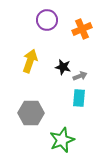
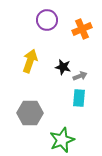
gray hexagon: moved 1 px left
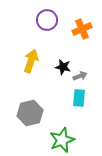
yellow arrow: moved 1 px right
gray hexagon: rotated 15 degrees counterclockwise
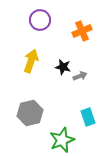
purple circle: moved 7 px left
orange cross: moved 2 px down
cyan rectangle: moved 9 px right, 19 px down; rotated 24 degrees counterclockwise
